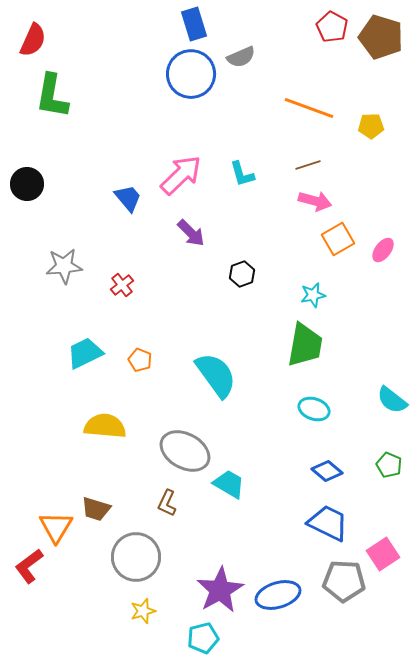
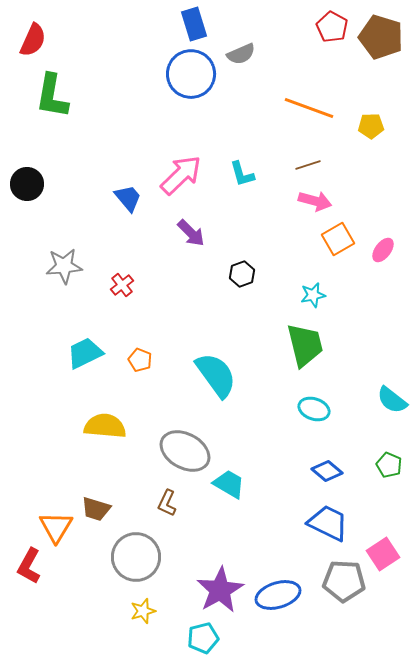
gray semicircle at (241, 57): moved 3 px up
green trapezoid at (305, 345): rotated 24 degrees counterclockwise
red L-shape at (29, 566): rotated 24 degrees counterclockwise
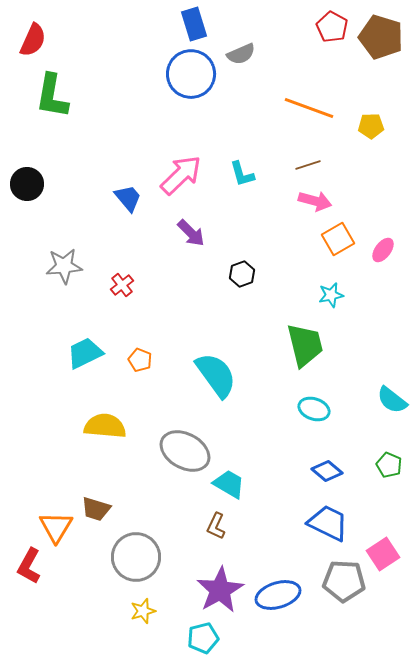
cyan star at (313, 295): moved 18 px right
brown L-shape at (167, 503): moved 49 px right, 23 px down
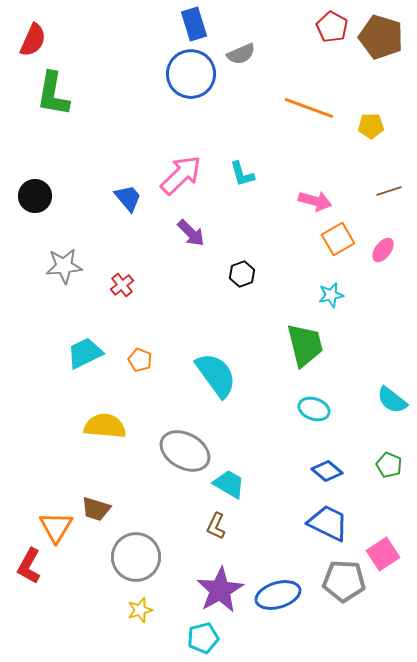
green L-shape at (52, 96): moved 1 px right, 2 px up
brown line at (308, 165): moved 81 px right, 26 px down
black circle at (27, 184): moved 8 px right, 12 px down
yellow star at (143, 611): moved 3 px left, 1 px up
